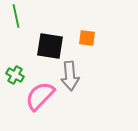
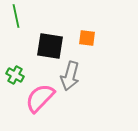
gray arrow: rotated 20 degrees clockwise
pink semicircle: moved 2 px down
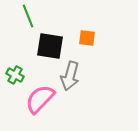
green line: moved 12 px right; rotated 10 degrees counterclockwise
pink semicircle: moved 1 px down
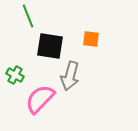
orange square: moved 4 px right, 1 px down
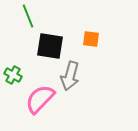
green cross: moved 2 px left
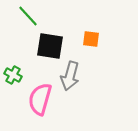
green line: rotated 20 degrees counterclockwise
pink semicircle: rotated 28 degrees counterclockwise
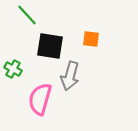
green line: moved 1 px left, 1 px up
green cross: moved 6 px up
